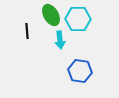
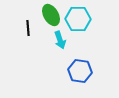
black line: moved 1 px right, 3 px up
cyan arrow: rotated 12 degrees counterclockwise
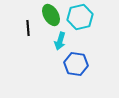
cyan hexagon: moved 2 px right, 2 px up; rotated 15 degrees counterclockwise
cyan arrow: moved 1 px down; rotated 36 degrees clockwise
blue hexagon: moved 4 px left, 7 px up
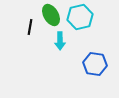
black line: moved 2 px right, 1 px up; rotated 14 degrees clockwise
cyan arrow: rotated 18 degrees counterclockwise
blue hexagon: moved 19 px right
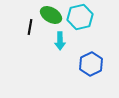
green ellipse: rotated 30 degrees counterclockwise
blue hexagon: moved 4 px left; rotated 25 degrees clockwise
